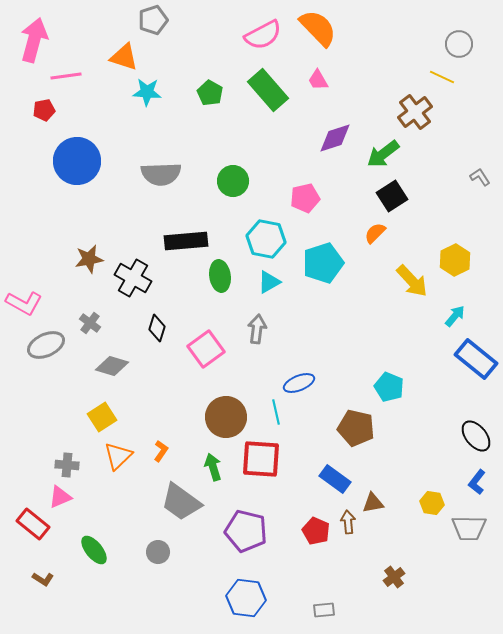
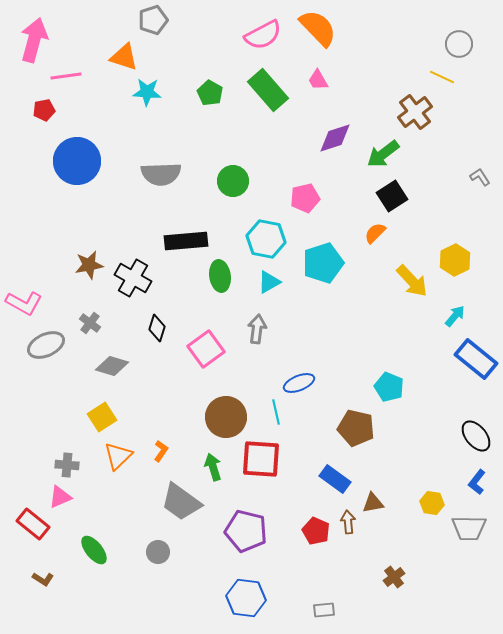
brown star at (89, 259): moved 6 px down
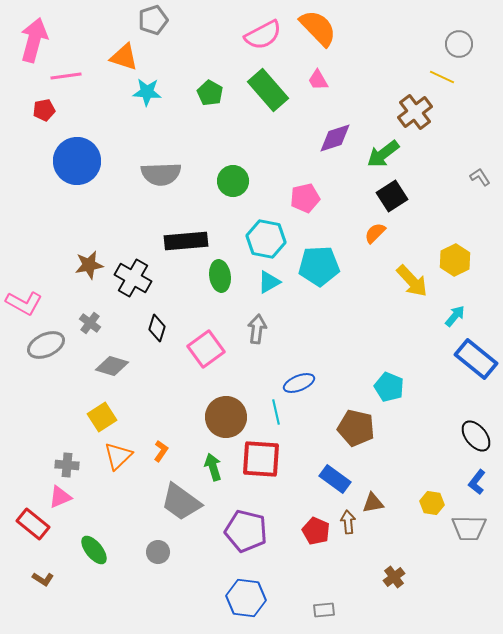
cyan pentagon at (323, 263): moved 4 px left, 3 px down; rotated 15 degrees clockwise
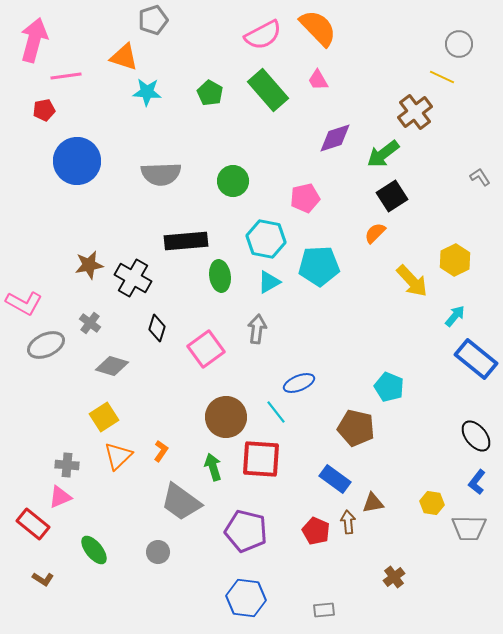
cyan line at (276, 412): rotated 25 degrees counterclockwise
yellow square at (102, 417): moved 2 px right
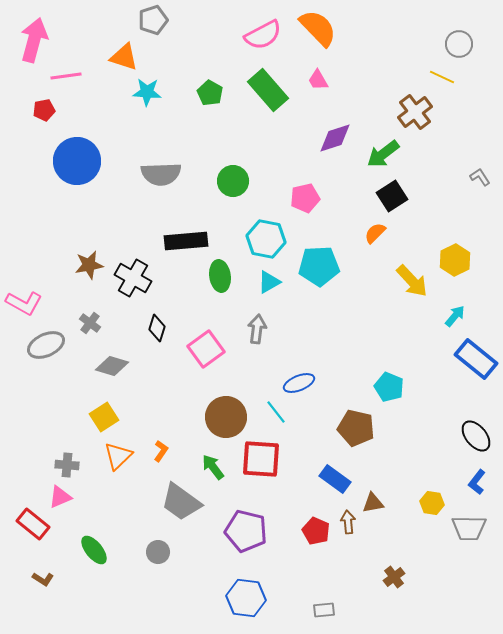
green arrow at (213, 467): rotated 20 degrees counterclockwise
